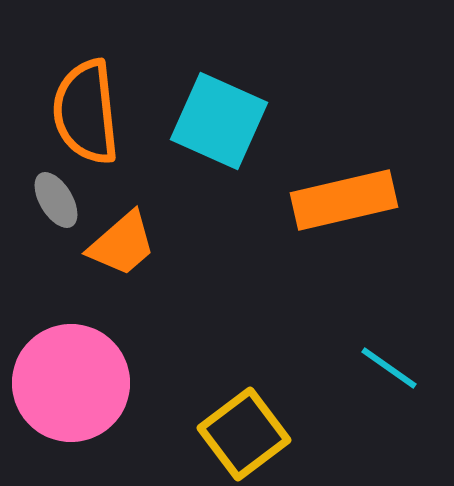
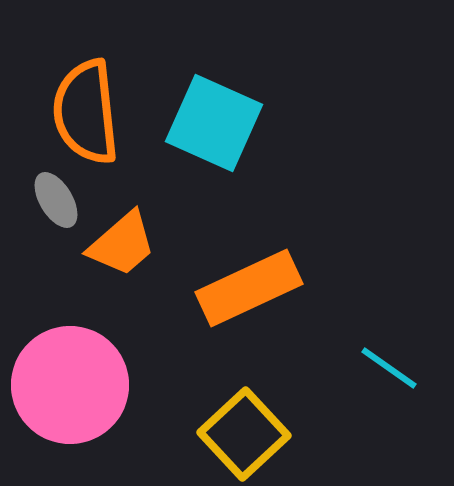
cyan square: moved 5 px left, 2 px down
orange rectangle: moved 95 px left, 88 px down; rotated 12 degrees counterclockwise
pink circle: moved 1 px left, 2 px down
yellow square: rotated 6 degrees counterclockwise
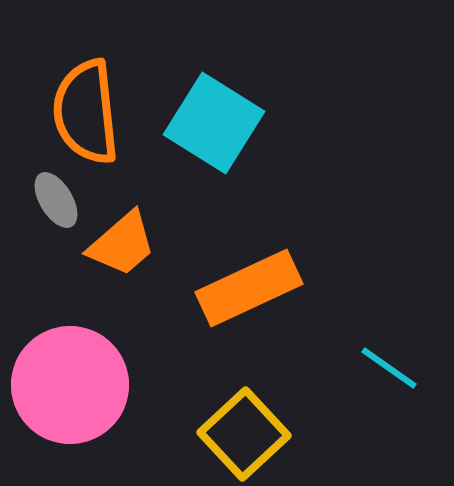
cyan square: rotated 8 degrees clockwise
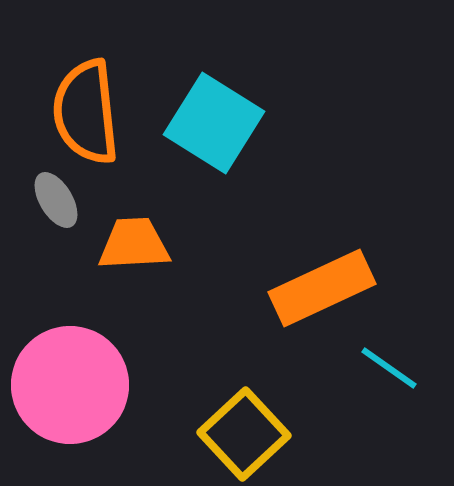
orange trapezoid: moved 12 px right; rotated 142 degrees counterclockwise
orange rectangle: moved 73 px right
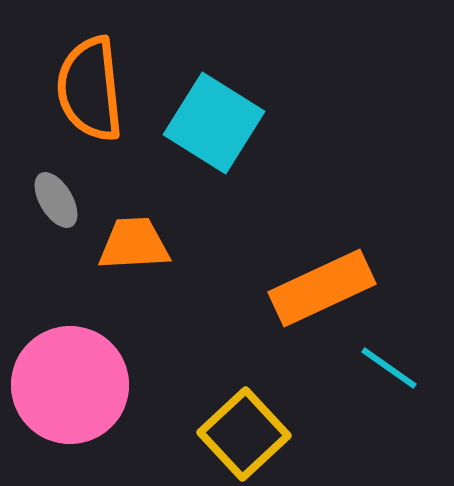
orange semicircle: moved 4 px right, 23 px up
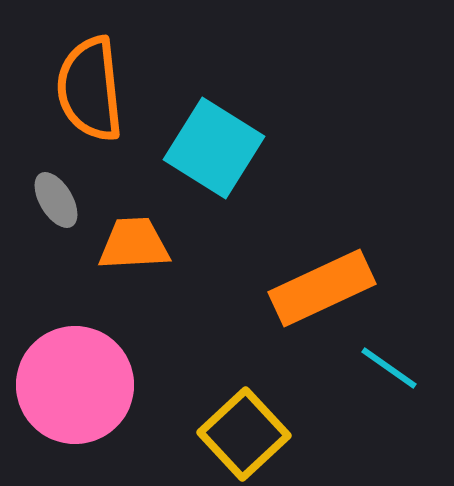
cyan square: moved 25 px down
pink circle: moved 5 px right
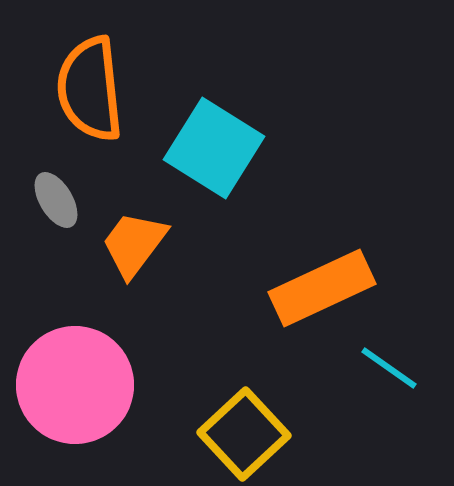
orange trapezoid: rotated 50 degrees counterclockwise
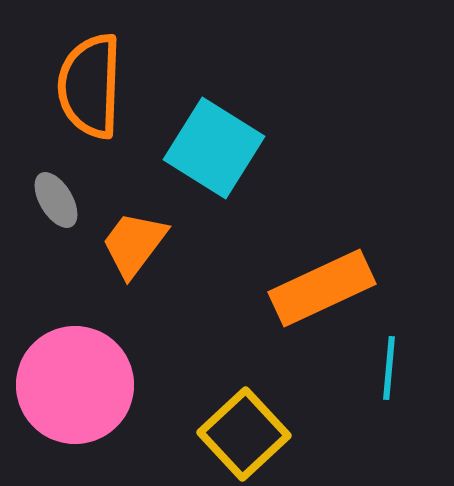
orange semicircle: moved 3 px up; rotated 8 degrees clockwise
cyan line: rotated 60 degrees clockwise
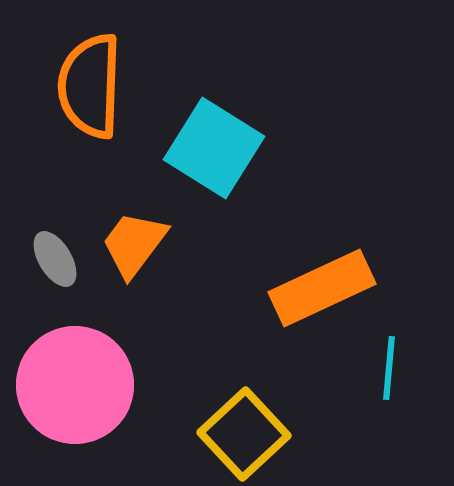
gray ellipse: moved 1 px left, 59 px down
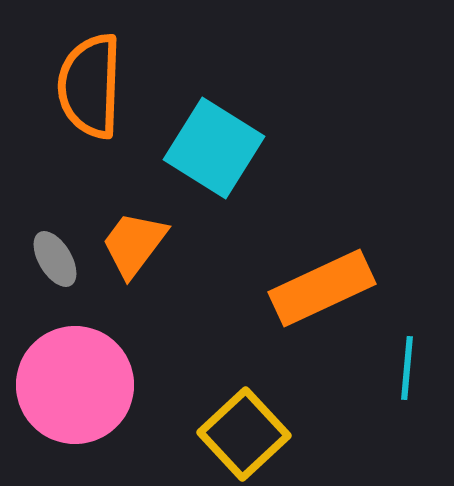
cyan line: moved 18 px right
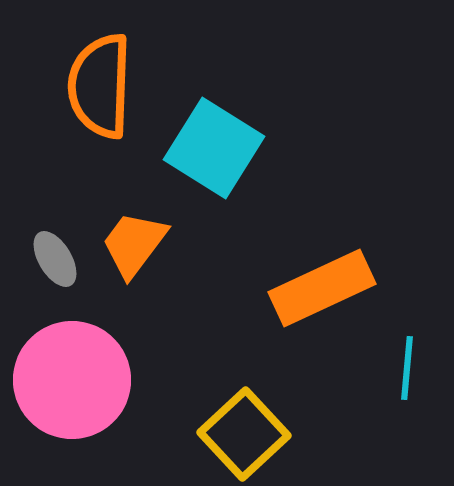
orange semicircle: moved 10 px right
pink circle: moved 3 px left, 5 px up
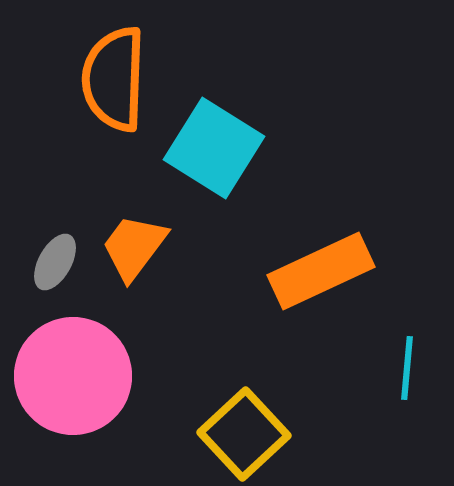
orange semicircle: moved 14 px right, 7 px up
orange trapezoid: moved 3 px down
gray ellipse: moved 3 px down; rotated 60 degrees clockwise
orange rectangle: moved 1 px left, 17 px up
pink circle: moved 1 px right, 4 px up
